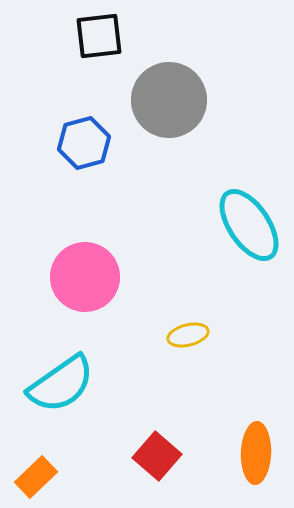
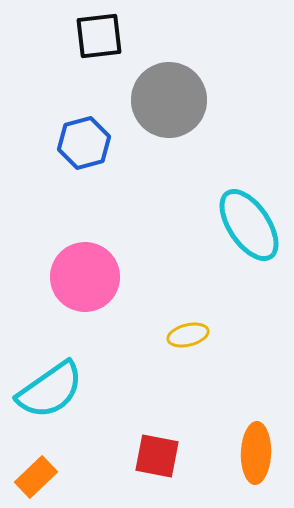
cyan semicircle: moved 11 px left, 6 px down
red square: rotated 30 degrees counterclockwise
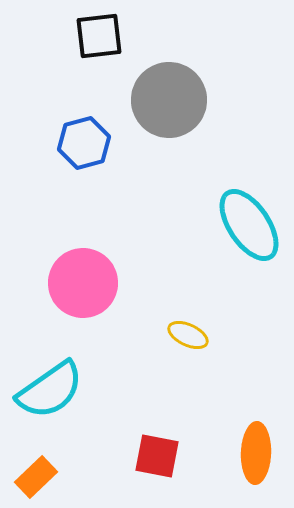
pink circle: moved 2 px left, 6 px down
yellow ellipse: rotated 39 degrees clockwise
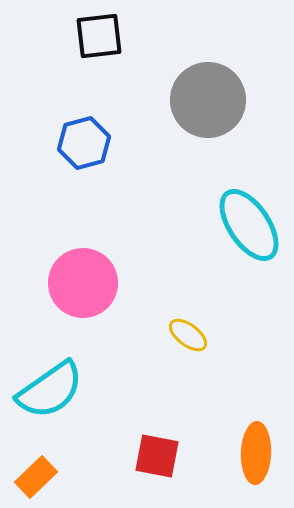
gray circle: moved 39 px right
yellow ellipse: rotated 12 degrees clockwise
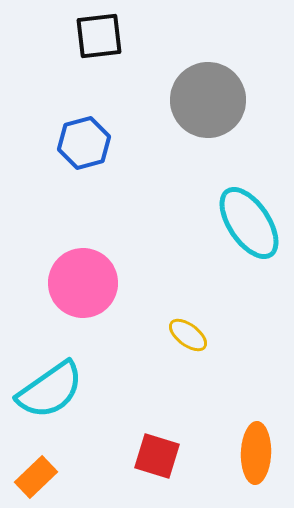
cyan ellipse: moved 2 px up
red square: rotated 6 degrees clockwise
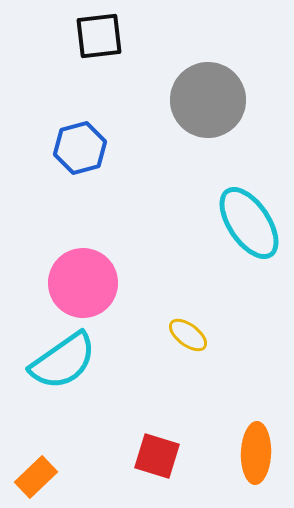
blue hexagon: moved 4 px left, 5 px down
cyan semicircle: moved 13 px right, 29 px up
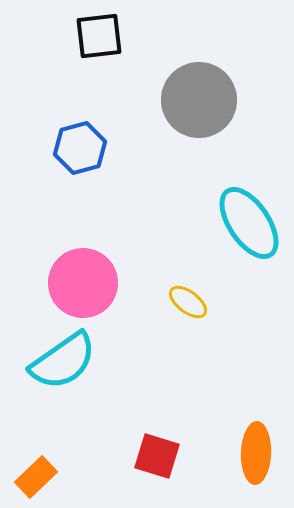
gray circle: moved 9 px left
yellow ellipse: moved 33 px up
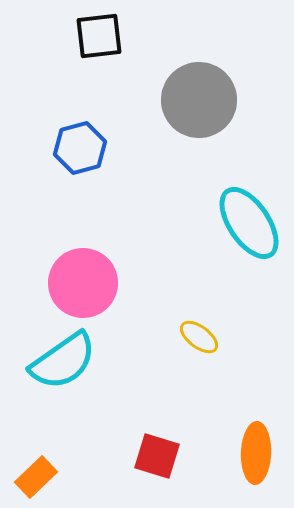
yellow ellipse: moved 11 px right, 35 px down
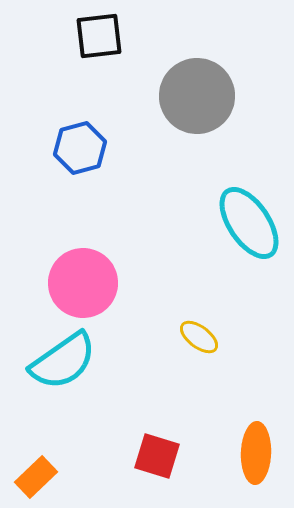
gray circle: moved 2 px left, 4 px up
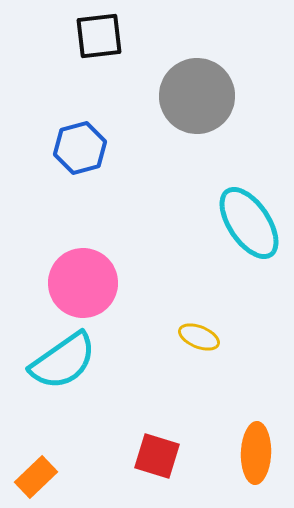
yellow ellipse: rotated 15 degrees counterclockwise
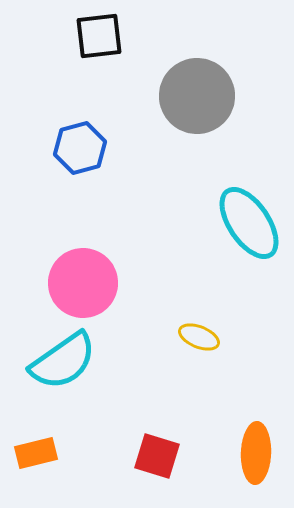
orange rectangle: moved 24 px up; rotated 30 degrees clockwise
